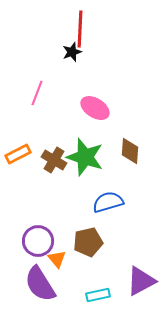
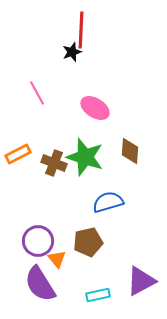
red line: moved 1 px right, 1 px down
pink line: rotated 50 degrees counterclockwise
brown cross: moved 3 px down; rotated 10 degrees counterclockwise
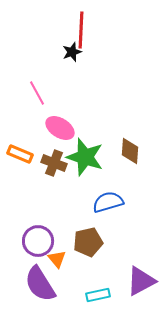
pink ellipse: moved 35 px left, 20 px down
orange rectangle: moved 2 px right; rotated 50 degrees clockwise
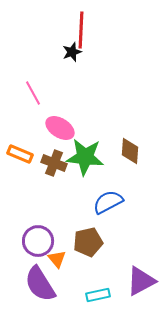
pink line: moved 4 px left
green star: rotated 12 degrees counterclockwise
blue semicircle: rotated 12 degrees counterclockwise
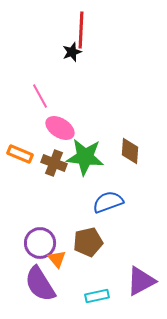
pink line: moved 7 px right, 3 px down
blue semicircle: rotated 8 degrees clockwise
purple circle: moved 2 px right, 2 px down
cyan rectangle: moved 1 px left, 1 px down
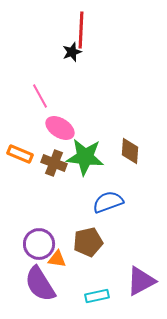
purple circle: moved 1 px left, 1 px down
orange triangle: rotated 42 degrees counterclockwise
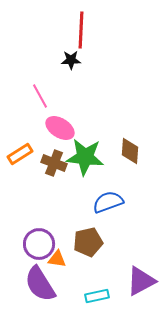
black star: moved 1 px left, 8 px down; rotated 18 degrees clockwise
orange rectangle: rotated 55 degrees counterclockwise
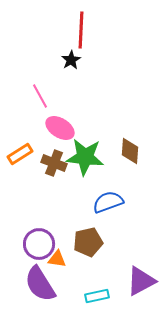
black star: rotated 30 degrees counterclockwise
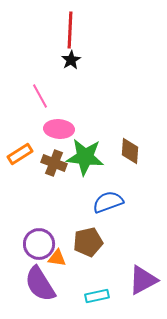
red line: moved 11 px left
pink ellipse: moved 1 px left, 1 px down; rotated 28 degrees counterclockwise
orange triangle: moved 1 px up
purple triangle: moved 2 px right, 1 px up
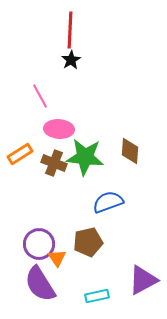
orange triangle: rotated 48 degrees clockwise
